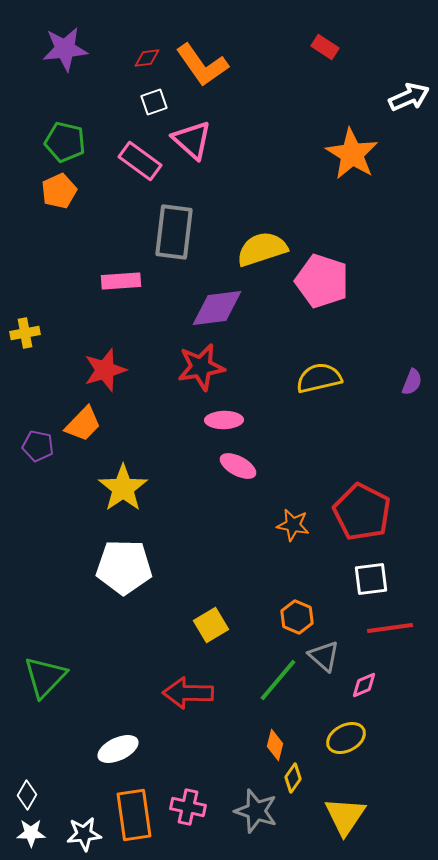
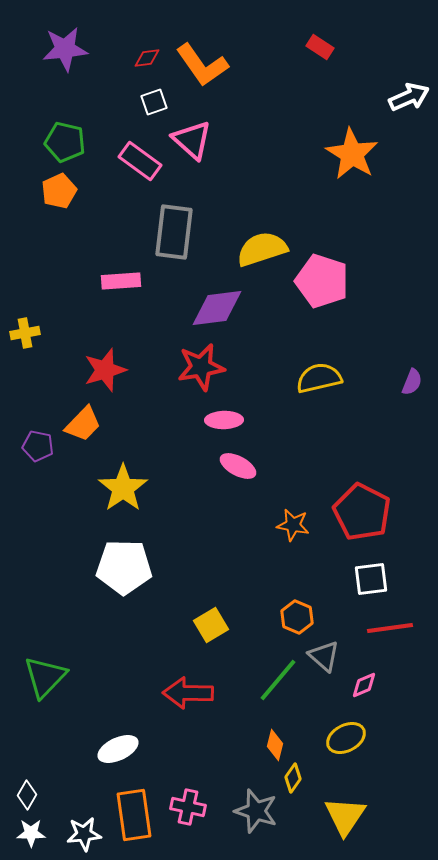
red rectangle at (325, 47): moved 5 px left
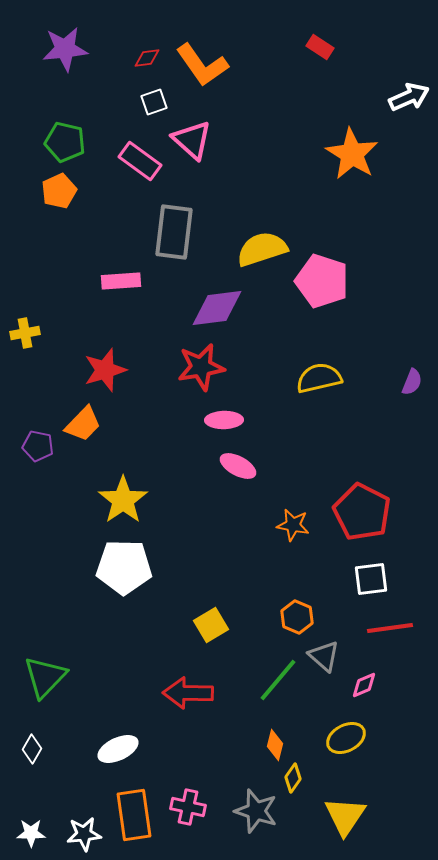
yellow star at (123, 488): moved 12 px down
white diamond at (27, 795): moved 5 px right, 46 px up
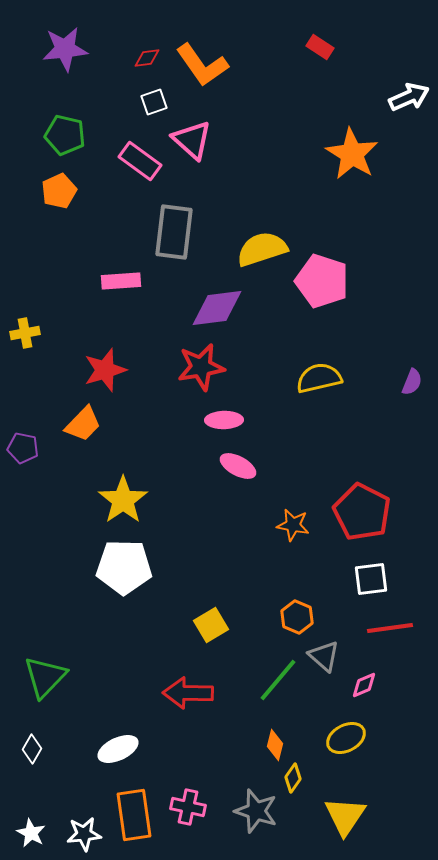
green pentagon at (65, 142): moved 7 px up
purple pentagon at (38, 446): moved 15 px left, 2 px down
white star at (31, 833): rotated 28 degrees clockwise
